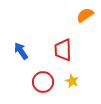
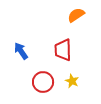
orange semicircle: moved 9 px left
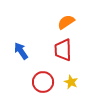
orange semicircle: moved 10 px left, 7 px down
yellow star: moved 1 px left, 1 px down
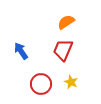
red trapezoid: rotated 25 degrees clockwise
red circle: moved 2 px left, 2 px down
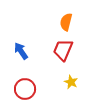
orange semicircle: rotated 42 degrees counterclockwise
red circle: moved 16 px left, 5 px down
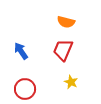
orange semicircle: rotated 90 degrees counterclockwise
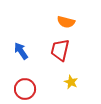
red trapezoid: moved 3 px left; rotated 10 degrees counterclockwise
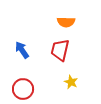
orange semicircle: rotated 12 degrees counterclockwise
blue arrow: moved 1 px right, 1 px up
red circle: moved 2 px left
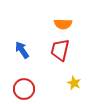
orange semicircle: moved 3 px left, 2 px down
yellow star: moved 3 px right, 1 px down
red circle: moved 1 px right
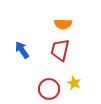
red circle: moved 25 px right
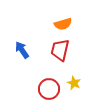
orange semicircle: rotated 18 degrees counterclockwise
